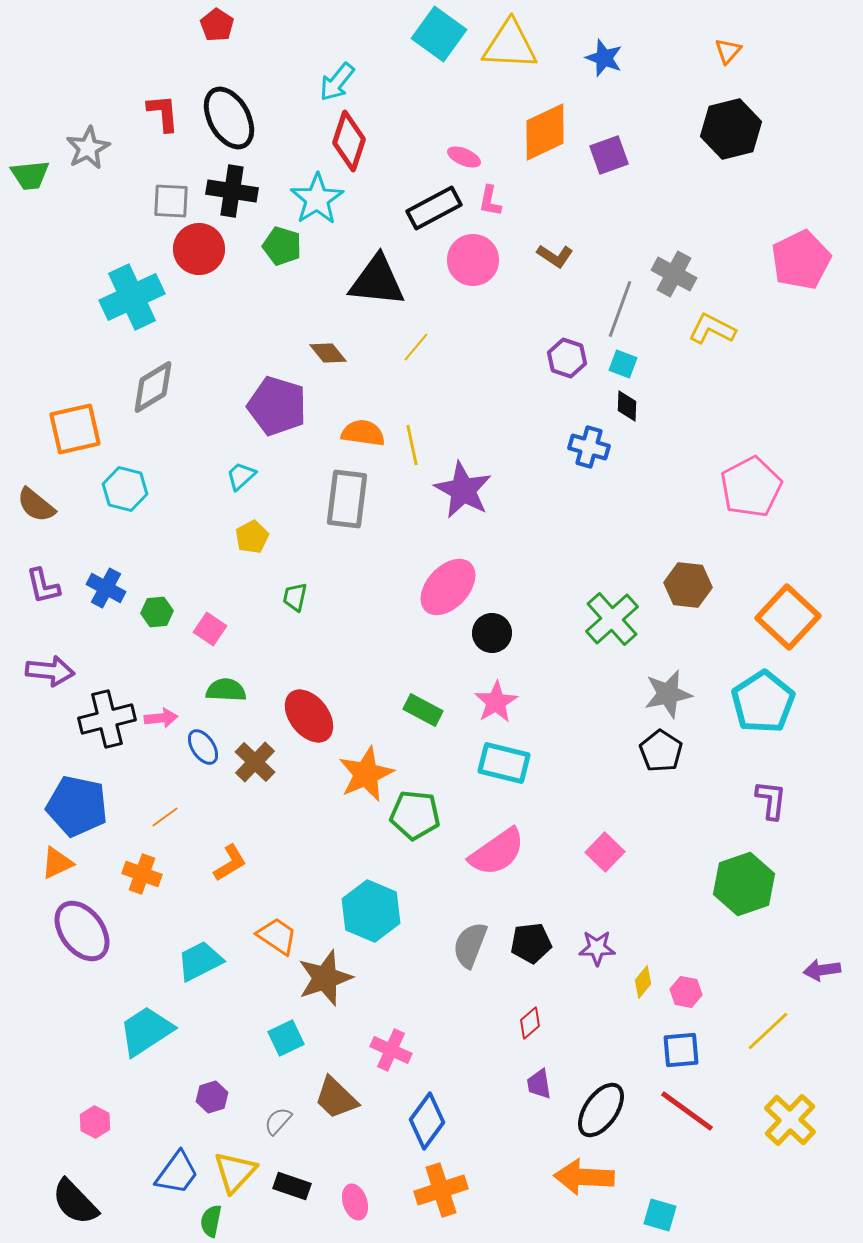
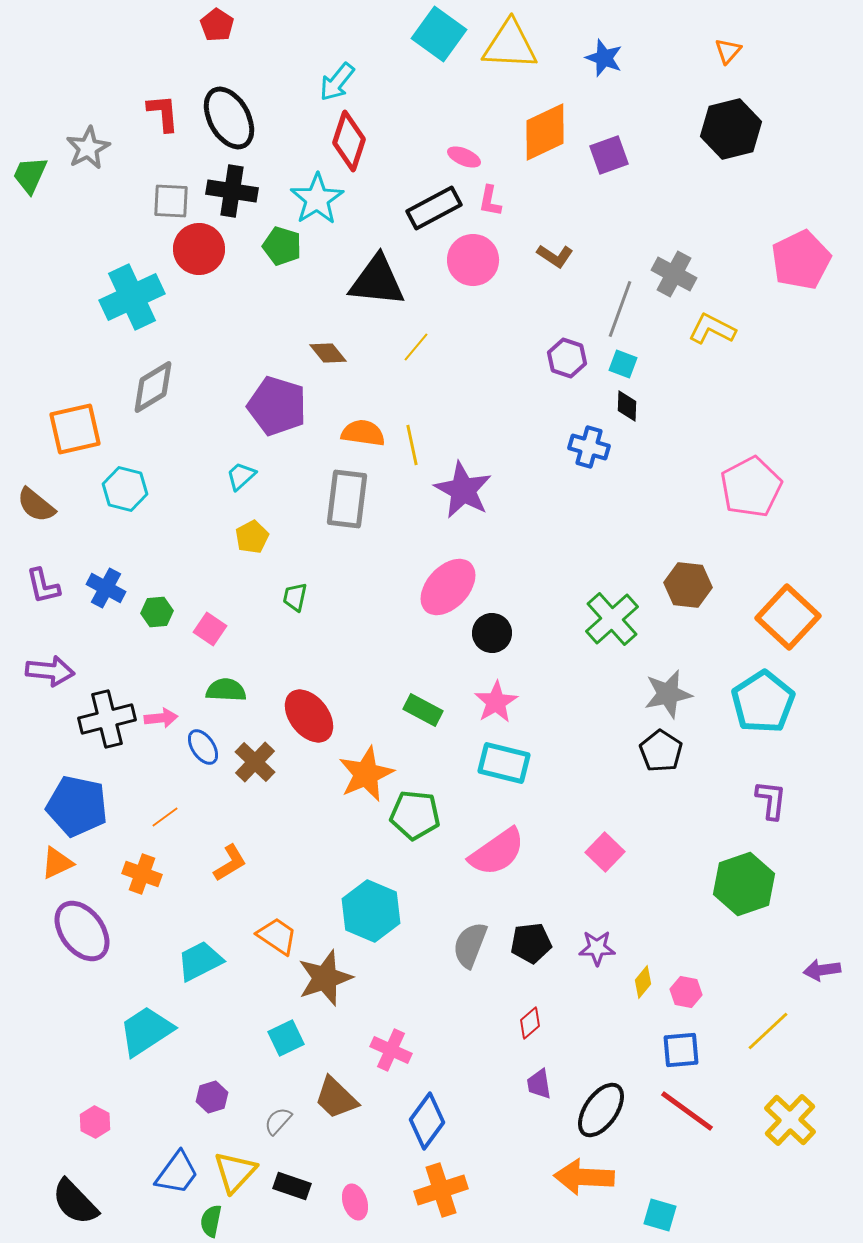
green trapezoid at (30, 175): rotated 120 degrees clockwise
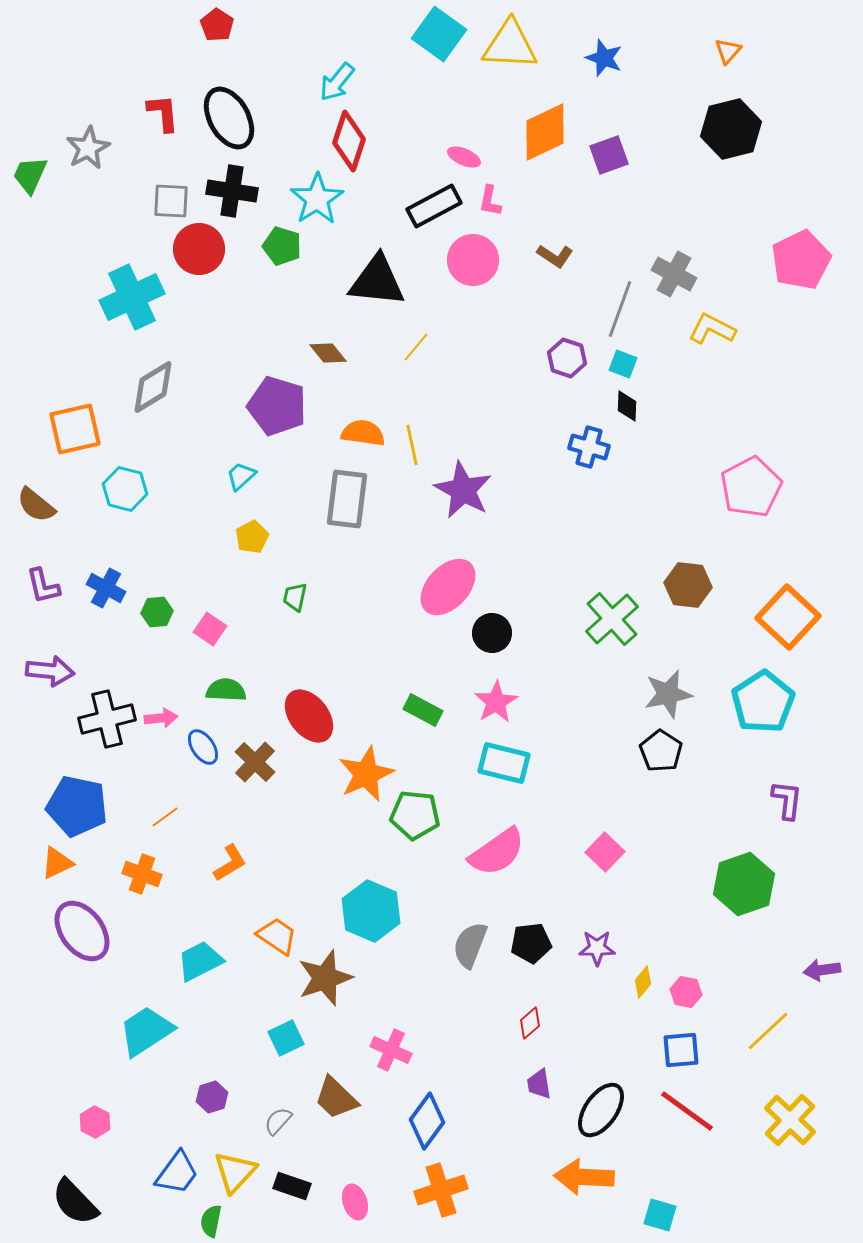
black rectangle at (434, 208): moved 2 px up
purple L-shape at (771, 800): moved 16 px right
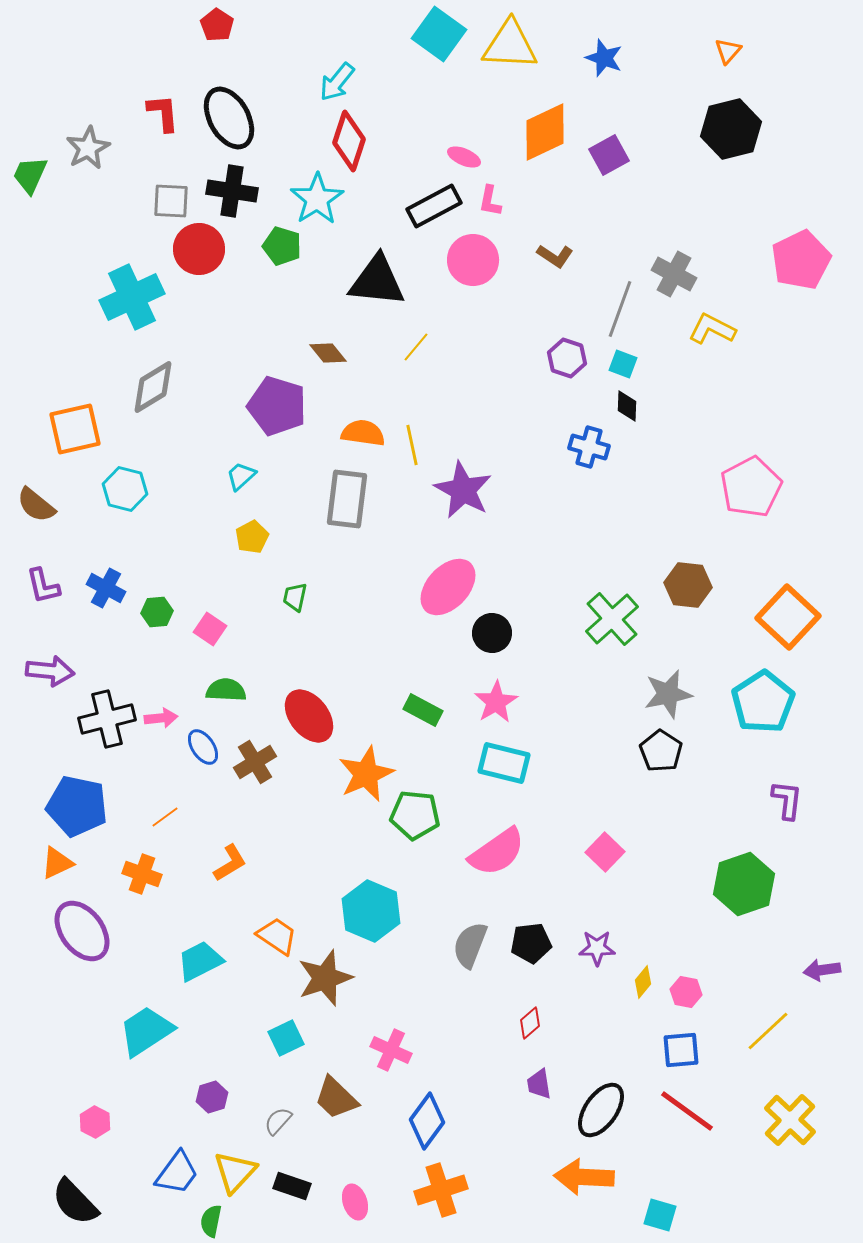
purple square at (609, 155): rotated 9 degrees counterclockwise
brown cross at (255, 762): rotated 15 degrees clockwise
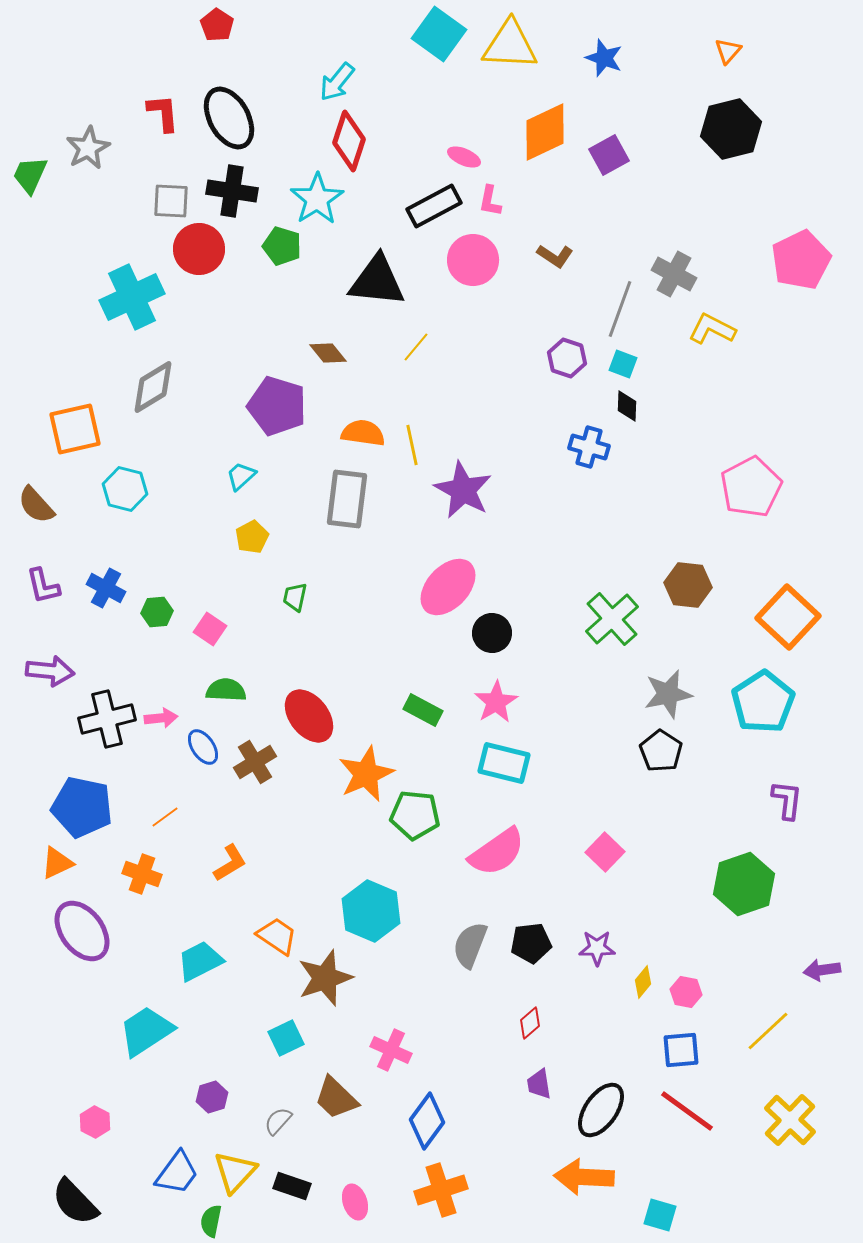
brown semicircle at (36, 505): rotated 9 degrees clockwise
blue pentagon at (77, 806): moved 5 px right, 1 px down
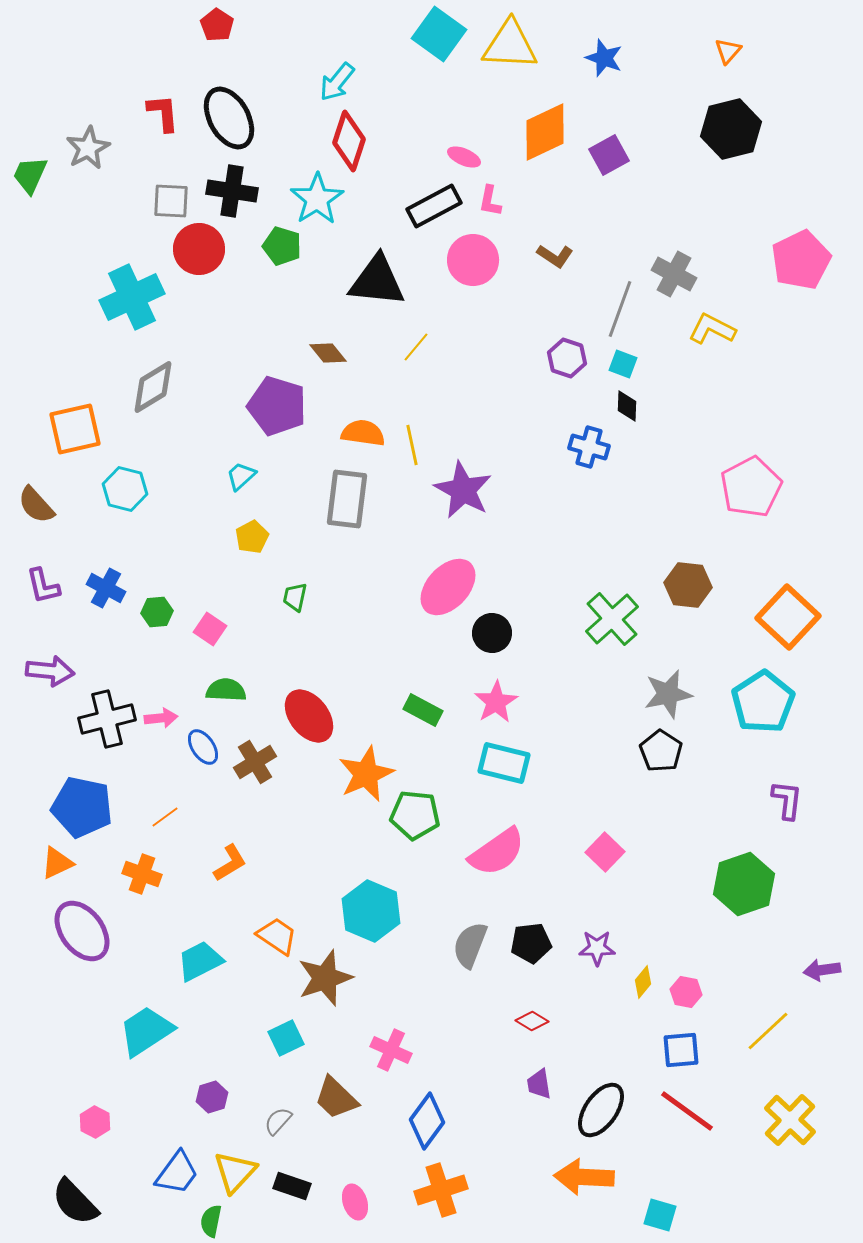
red diamond at (530, 1023): moved 2 px right, 2 px up; rotated 72 degrees clockwise
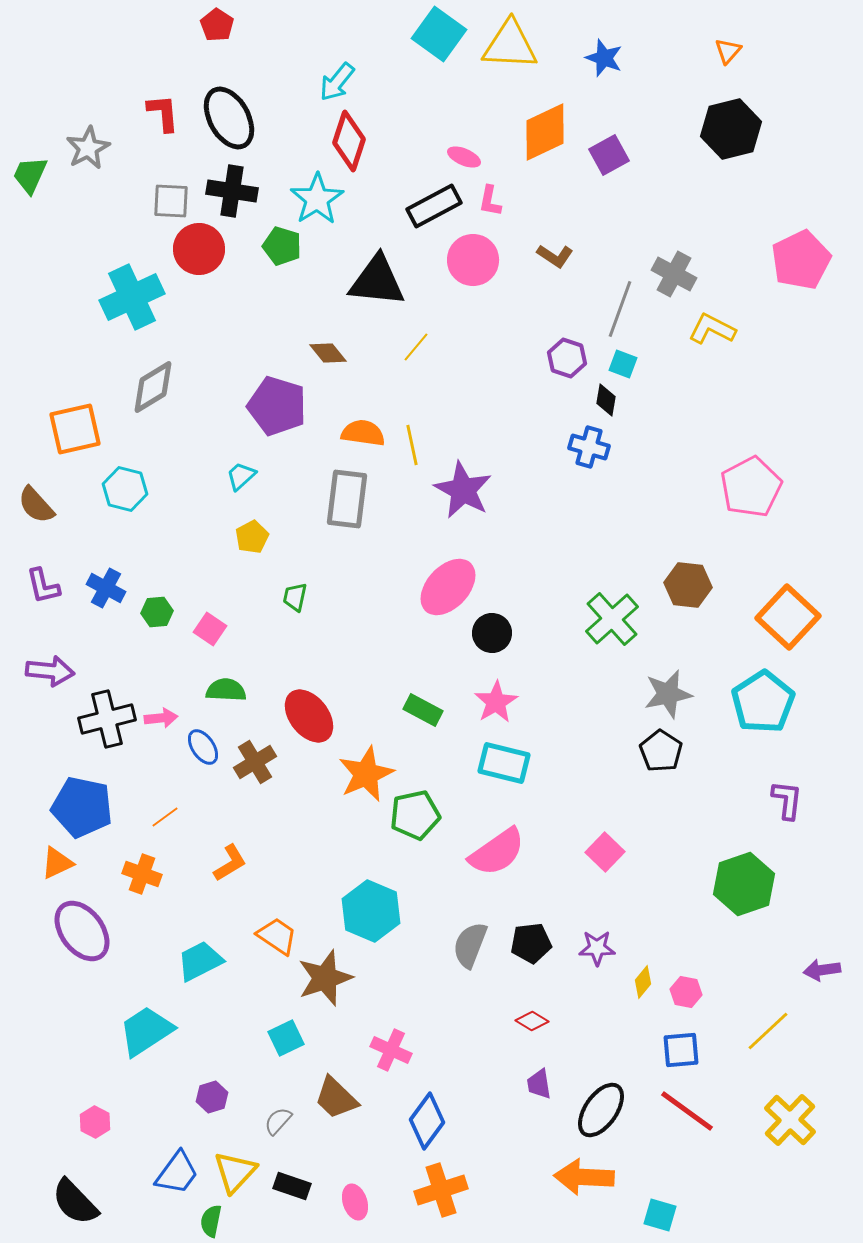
black diamond at (627, 406): moved 21 px left, 6 px up; rotated 8 degrees clockwise
green pentagon at (415, 815): rotated 18 degrees counterclockwise
